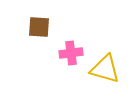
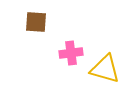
brown square: moved 3 px left, 5 px up
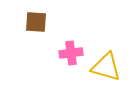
yellow triangle: moved 1 px right, 2 px up
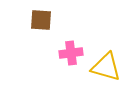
brown square: moved 5 px right, 2 px up
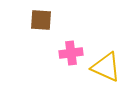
yellow triangle: rotated 8 degrees clockwise
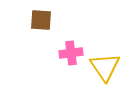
yellow triangle: moved 1 px left; rotated 32 degrees clockwise
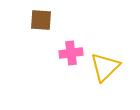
yellow triangle: rotated 20 degrees clockwise
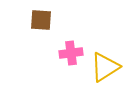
yellow triangle: rotated 12 degrees clockwise
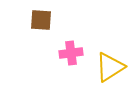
yellow triangle: moved 5 px right
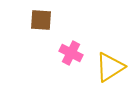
pink cross: rotated 35 degrees clockwise
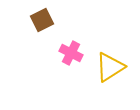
brown square: moved 1 px right; rotated 30 degrees counterclockwise
